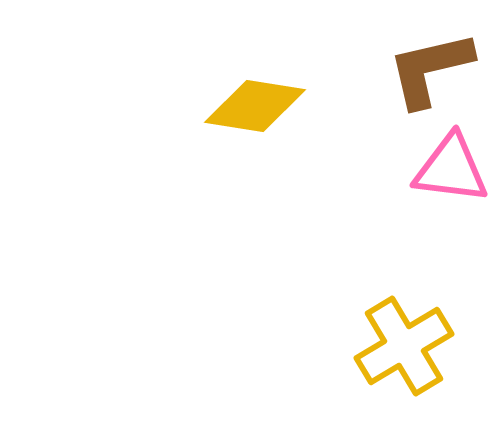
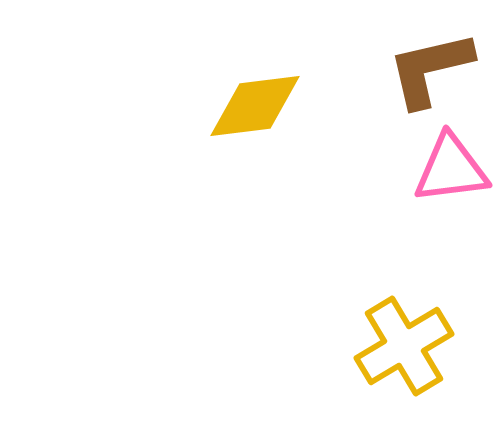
yellow diamond: rotated 16 degrees counterclockwise
pink triangle: rotated 14 degrees counterclockwise
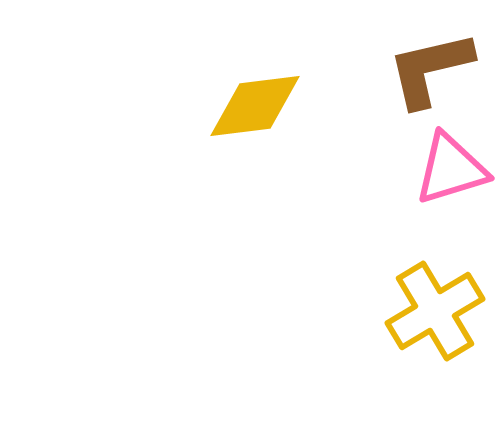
pink triangle: rotated 10 degrees counterclockwise
yellow cross: moved 31 px right, 35 px up
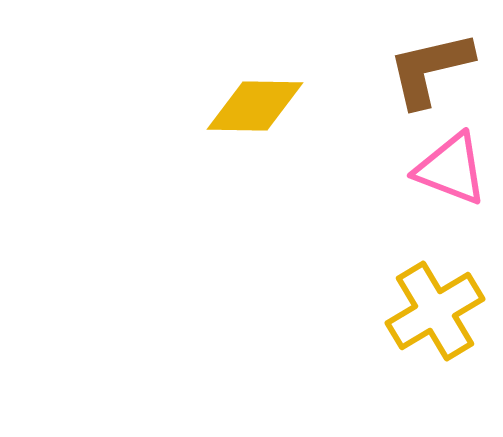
yellow diamond: rotated 8 degrees clockwise
pink triangle: rotated 38 degrees clockwise
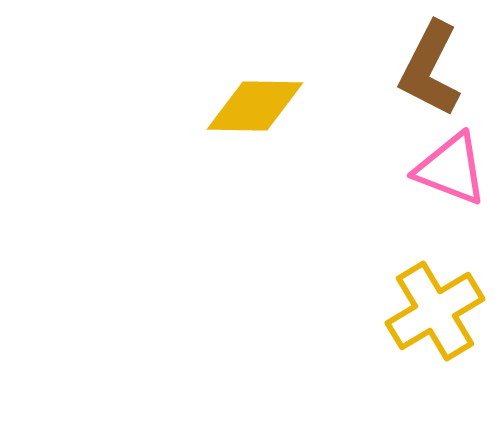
brown L-shape: rotated 50 degrees counterclockwise
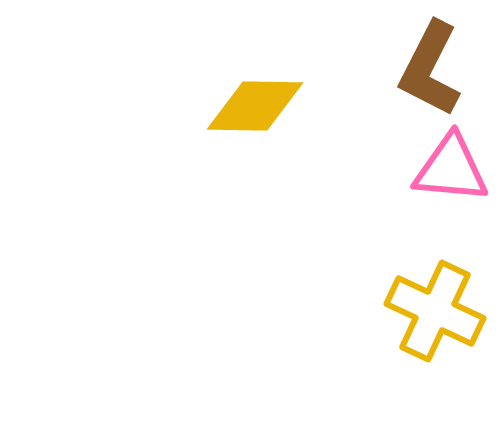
pink triangle: rotated 16 degrees counterclockwise
yellow cross: rotated 34 degrees counterclockwise
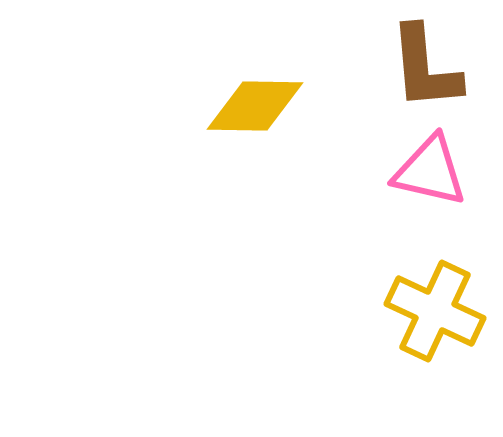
brown L-shape: moved 5 px left, 1 px up; rotated 32 degrees counterclockwise
pink triangle: moved 21 px left, 2 px down; rotated 8 degrees clockwise
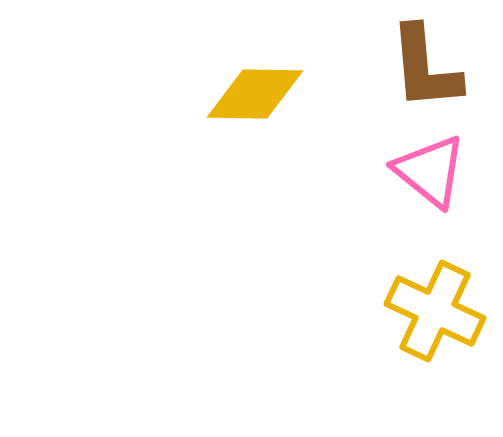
yellow diamond: moved 12 px up
pink triangle: rotated 26 degrees clockwise
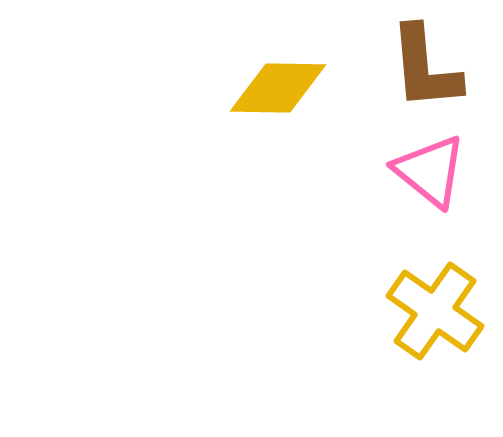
yellow diamond: moved 23 px right, 6 px up
yellow cross: rotated 10 degrees clockwise
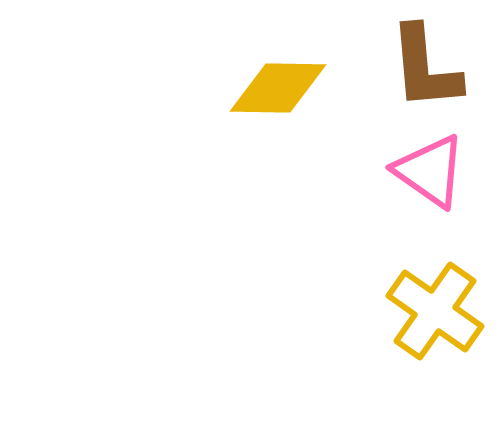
pink triangle: rotated 4 degrees counterclockwise
